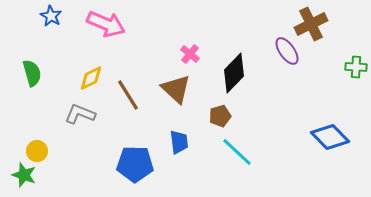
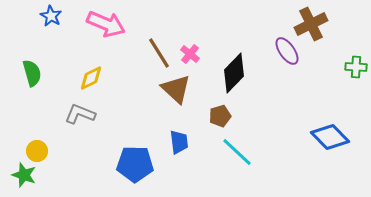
brown line: moved 31 px right, 42 px up
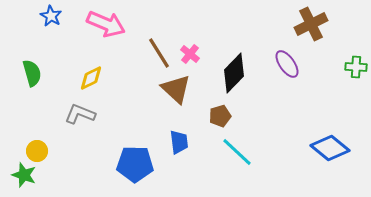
purple ellipse: moved 13 px down
blue diamond: moved 11 px down; rotated 6 degrees counterclockwise
